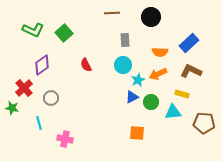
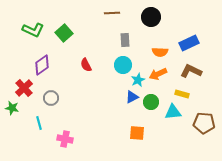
blue rectangle: rotated 18 degrees clockwise
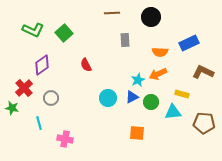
cyan circle: moved 15 px left, 33 px down
brown L-shape: moved 12 px right, 1 px down
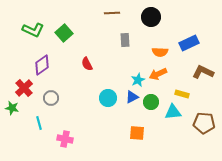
red semicircle: moved 1 px right, 1 px up
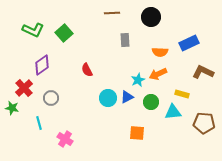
red semicircle: moved 6 px down
blue triangle: moved 5 px left
pink cross: rotated 21 degrees clockwise
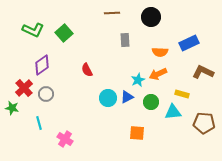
gray circle: moved 5 px left, 4 px up
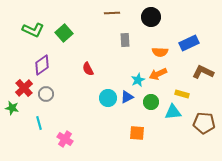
red semicircle: moved 1 px right, 1 px up
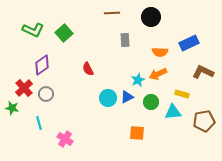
brown pentagon: moved 2 px up; rotated 15 degrees counterclockwise
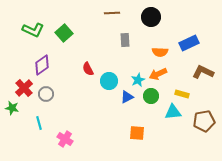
cyan circle: moved 1 px right, 17 px up
green circle: moved 6 px up
